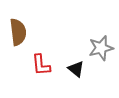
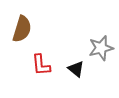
brown semicircle: moved 4 px right, 3 px up; rotated 24 degrees clockwise
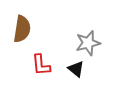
brown semicircle: rotated 8 degrees counterclockwise
gray star: moved 13 px left, 5 px up
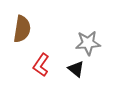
gray star: rotated 10 degrees clockwise
red L-shape: rotated 40 degrees clockwise
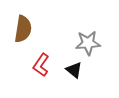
brown semicircle: moved 1 px right
black triangle: moved 2 px left, 1 px down
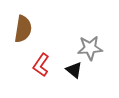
gray star: moved 2 px right, 5 px down
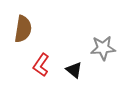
gray star: moved 13 px right
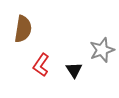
gray star: moved 1 px left, 2 px down; rotated 15 degrees counterclockwise
black triangle: rotated 18 degrees clockwise
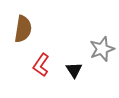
gray star: moved 1 px up
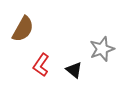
brown semicircle: rotated 20 degrees clockwise
black triangle: rotated 18 degrees counterclockwise
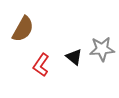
gray star: rotated 15 degrees clockwise
black triangle: moved 13 px up
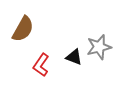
gray star: moved 3 px left, 2 px up; rotated 10 degrees counterclockwise
black triangle: rotated 18 degrees counterclockwise
